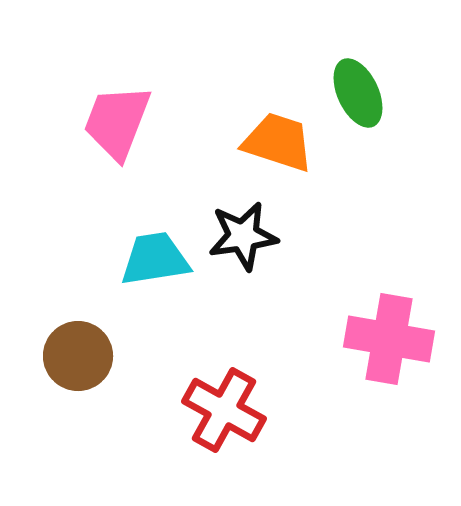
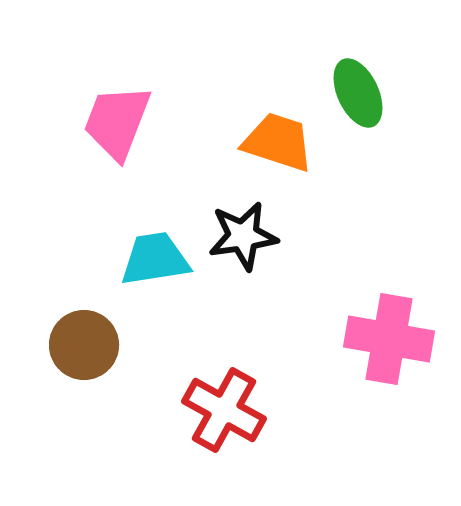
brown circle: moved 6 px right, 11 px up
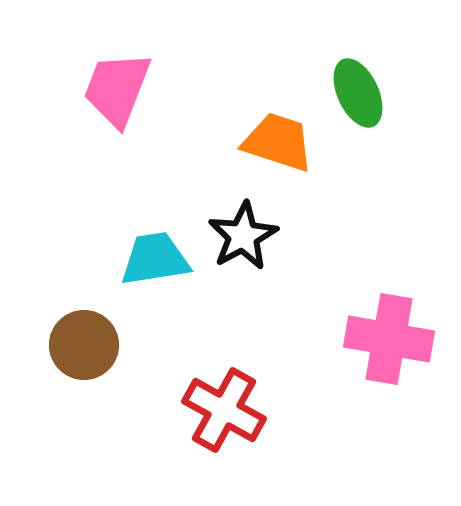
pink trapezoid: moved 33 px up
black star: rotated 20 degrees counterclockwise
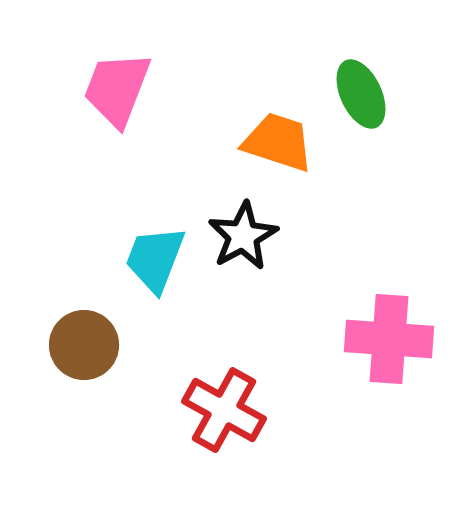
green ellipse: moved 3 px right, 1 px down
cyan trapezoid: rotated 60 degrees counterclockwise
pink cross: rotated 6 degrees counterclockwise
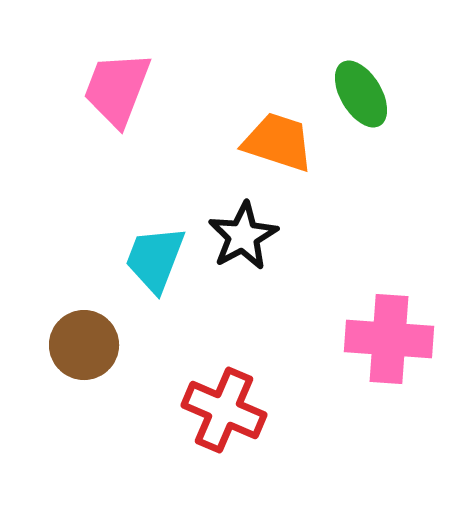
green ellipse: rotated 6 degrees counterclockwise
red cross: rotated 6 degrees counterclockwise
